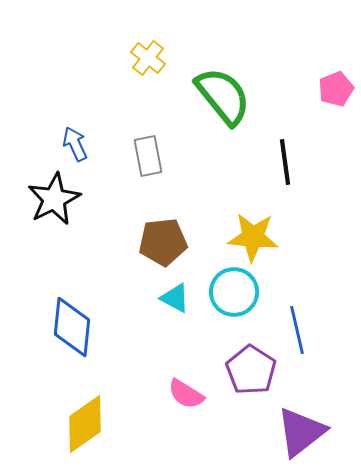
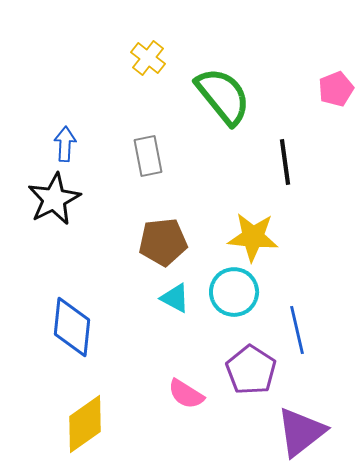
blue arrow: moved 10 px left; rotated 28 degrees clockwise
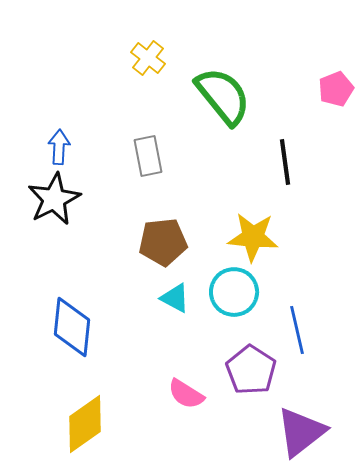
blue arrow: moved 6 px left, 3 px down
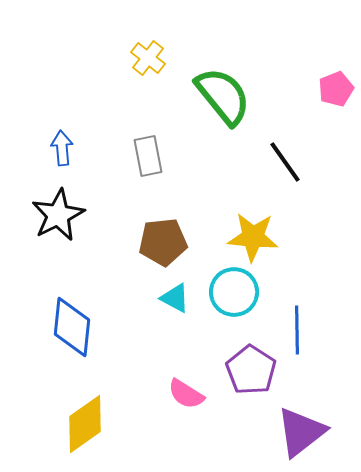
blue arrow: moved 3 px right, 1 px down; rotated 8 degrees counterclockwise
black line: rotated 27 degrees counterclockwise
black star: moved 4 px right, 16 px down
blue line: rotated 12 degrees clockwise
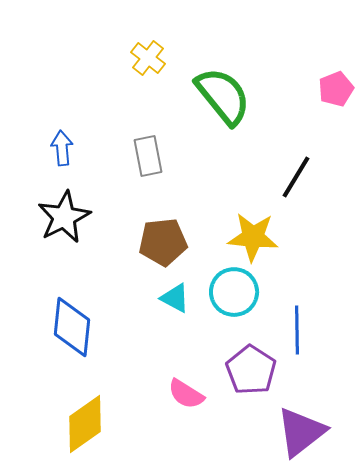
black line: moved 11 px right, 15 px down; rotated 66 degrees clockwise
black star: moved 6 px right, 2 px down
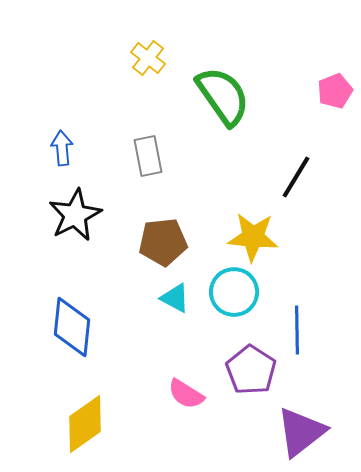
pink pentagon: moved 1 px left, 2 px down
green semicircle: rotated 4 degrees clockwise
black star: moved 11 px right, 2 px up
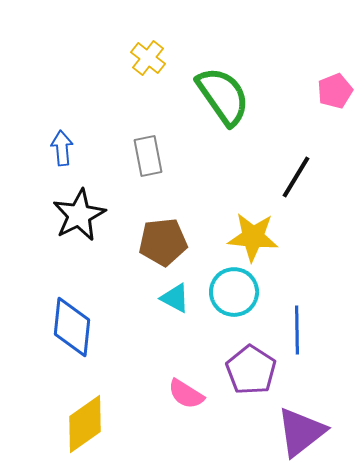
black star: moved 4 px right
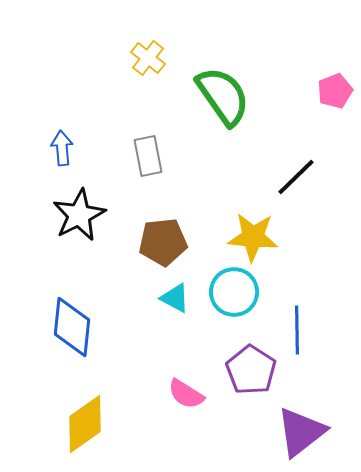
black line: rotated 15 degrees clockwise
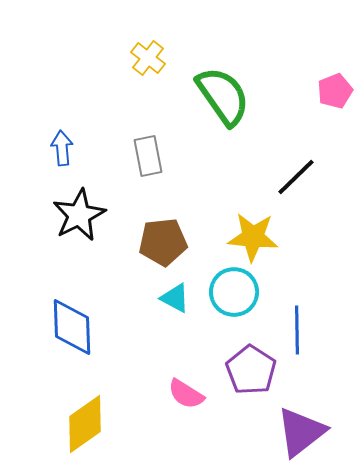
blue diamond: rotated 8 degrees counterclockwise
